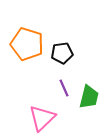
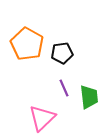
orange pentagon: rotated 12 degrees clockwise
green trapezoid: rotated 20 degrees counterclockwise
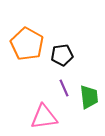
black pentagon: moved 2 px down
pink triangle: moved 2 px right, 1 px up; rotated 36 degrees clockwise
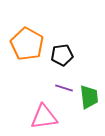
purple line: rotated 48 degrees counterclockwise
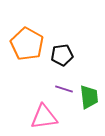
purple line: moved 1 px down
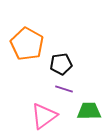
black pentagon: moved 1 px left, 9 px down
green trapezoid: moved 14 px down; rotated 85 degrees counterclockwise
pink triangle: moved 1 px up; rotated 28 degrees counterclockwise
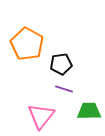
pink triangle: moved 3 px left; rotated 16 degrees counterclockwise
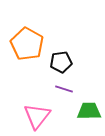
black pentagon: moved 2 px up
pink triangle: moved 4 px left
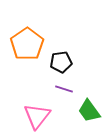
orange pentagon: rotated 8 degrees clockwise
green trapezoid: rotated 125 degrees counterclockwise
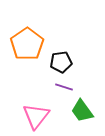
purple line: moved 2 px up
green trapezoid: moved 7 px left
pink triangle: moved 1 px left
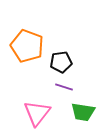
orange pentagon: moved 2 px down; rotated 16 degrees counterclockwise
green trapezoid: moved 1 px right, 1 px down; rotated 45 degrees counterclockwise
pink triangle: moved 1 px right, 3 px up
